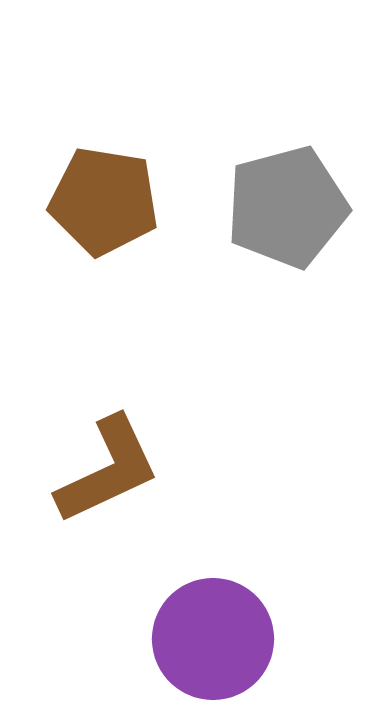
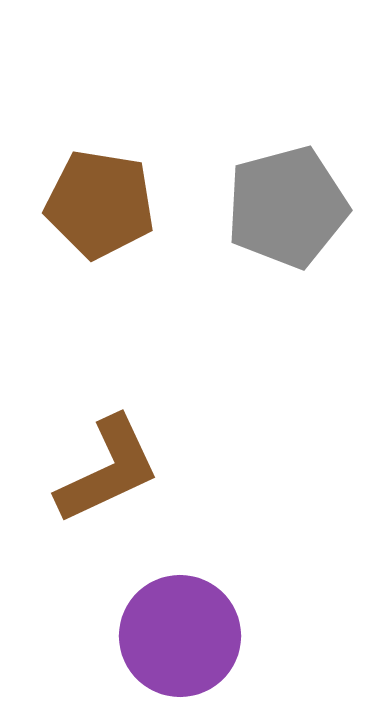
brown pentagon: moved 4 px left, 3 px down
purple circle: moved 33 px left, 3 px up
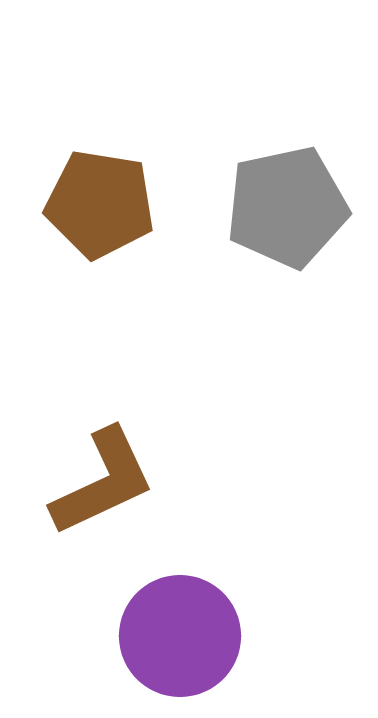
gray pentagon: rotated 3 degrees clockwise
brown L-shape: moved 5 px left, 12 px down
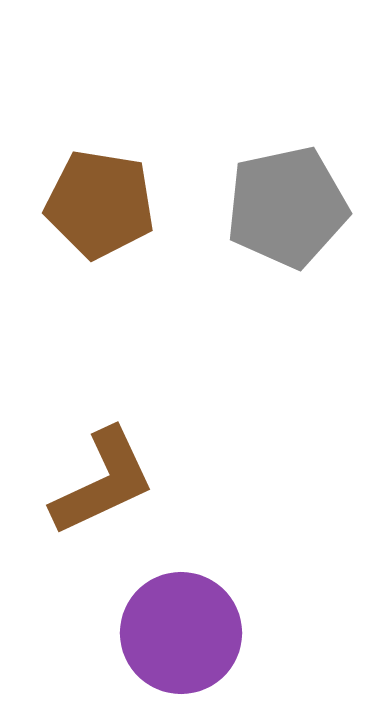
purple circle: moved 1 px right, 3 px up
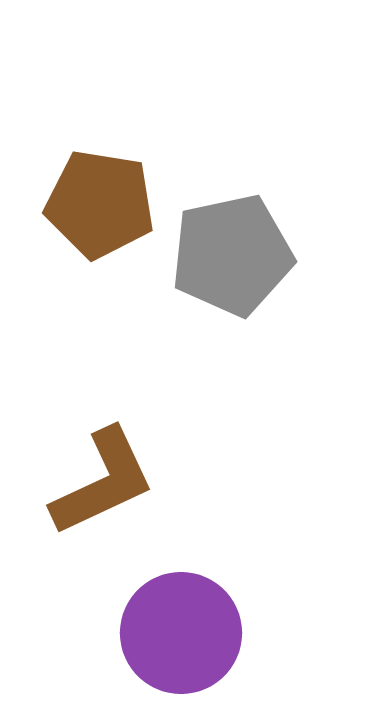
gray pentagon: moved 55 px left, 48 px down
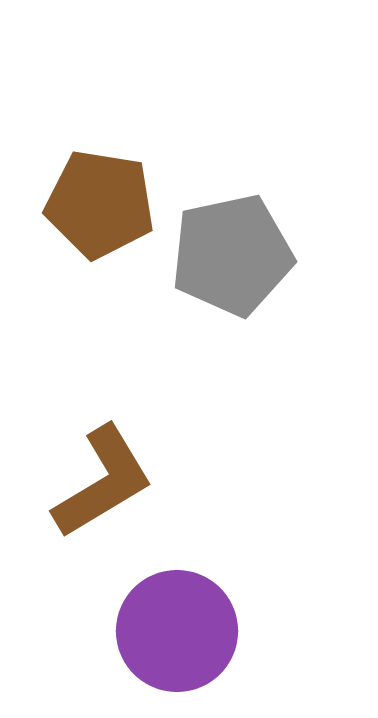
brown L-shape: rotated 6 degrees counterclockwise
purple circle: moved 4 px left, 2 px up
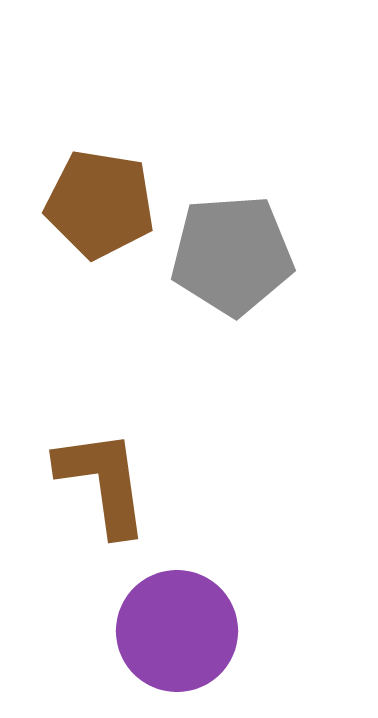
gray pentagon: rotated 8 degrees clockwise
brown L-shape: rotated 67 degrees counterclockwise
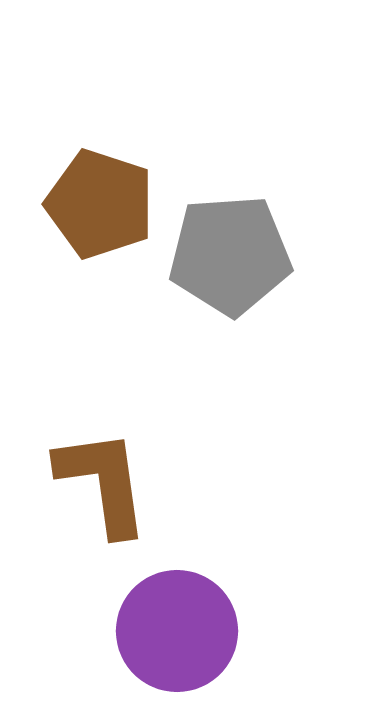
brown pentagon: rotated 9 degrees clockwise
gray pentagon: moved 2 px left
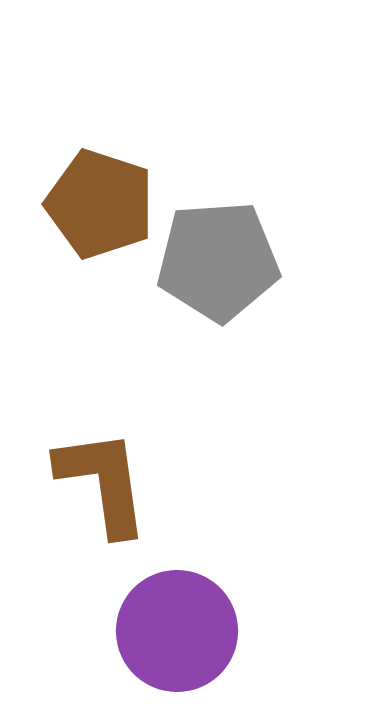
gray pentagon: moved 12 px left, 6 px down
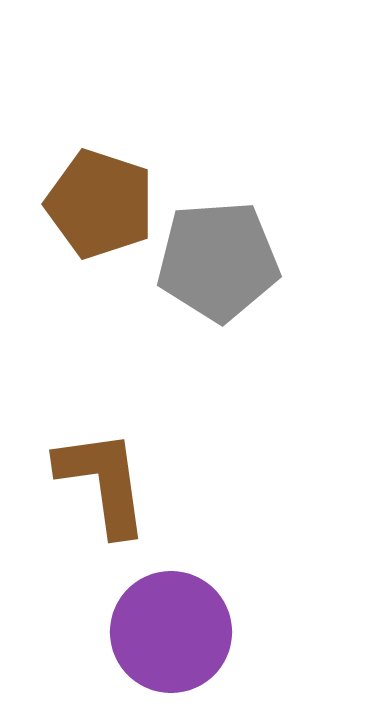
purple circle: moved 6 px left, 1 px down
